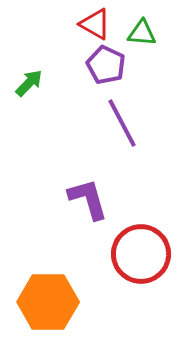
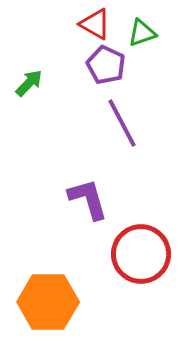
green triangle: rotated 24 degrees counterclockwise
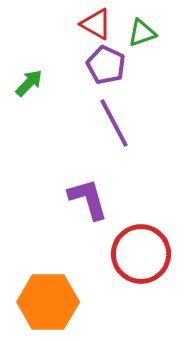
red triangle: moved 1 px right
purple line: moved 8 px left
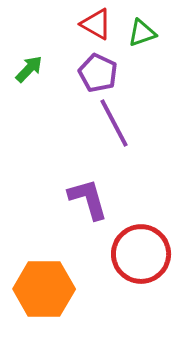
purple pentagon: moved 8 px left, 8 px down
green arrow: moved 14 px up
orange hexagon: moved 4 px left, 13 px up
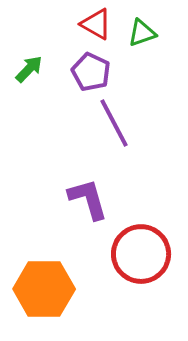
purple pentagon: moved 7 px left, 1 px up
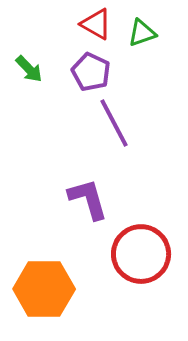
green arrow: rotated 92 degrees clockwise
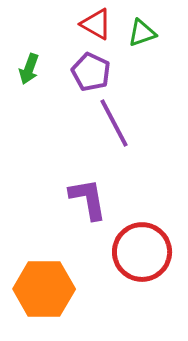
green arrow: rotated 64 degrees clockwise
purple L-shape: rotated 6 degrees clockwise
red circle: moved 1 px right, 2 px up
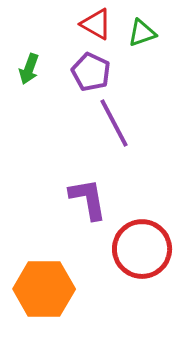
red circle: moved 3 px up
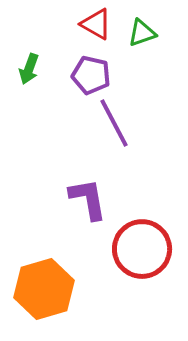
purple pentagon: moved 3 px down; rotated 12 degrees counterclockwise
orange hexagon: rotated 16 degrees counterclockwise
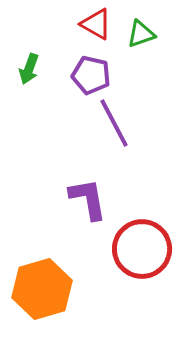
green triangle: moved 1 px left, 1 px down
orange hexagon: moved 2 px left
